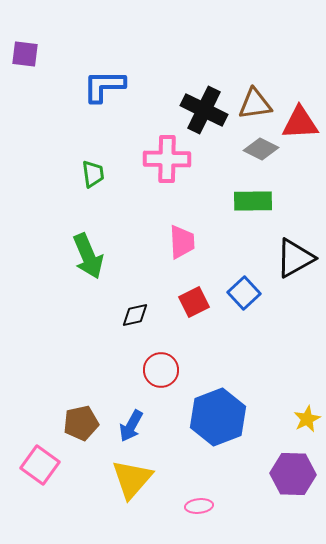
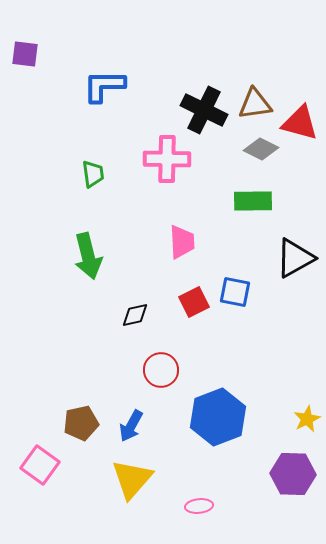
red triangle: rotated 18 degrees clockwise
green arrow: rotated 9 degrees clockwise
blue square: moved 9 px left, 1 px up; rotated 36 degrees counterclockwise
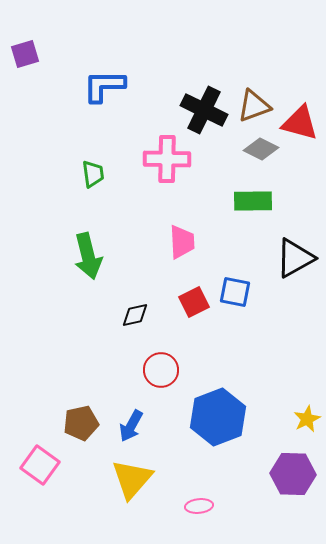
purple square: rotated 24 degrees counterclockwise
brown triangle: moved 1 px left, 2 px down; rotated 12 degrees counterclockwise
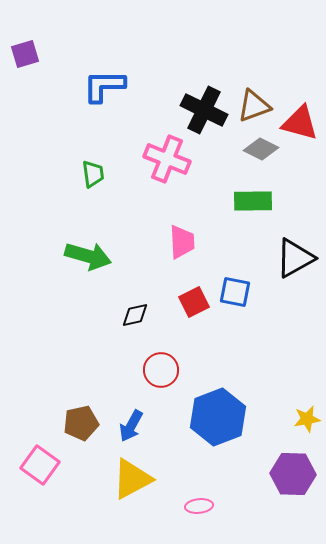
pink cross: rotated 21 degrees clockwise
green arrow: rotated 60 degrees counterclockwise
yellow star: rotated 16 degrees clockwise
yellow triangle: rotated 21 degrees clockwise
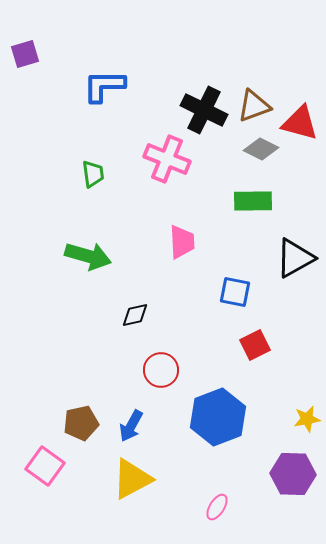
red square: moved 61 px right, 43 px down
pink square: moved 5 px right, 1 px down
pink ellipse: moved 18 px right, 1 px down; rotated 52 degrees counterclockwise
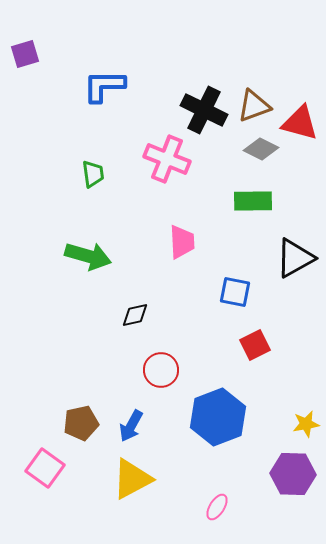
yellow star: moved 1 px left, 5 px down
pink square: moved 2 px down
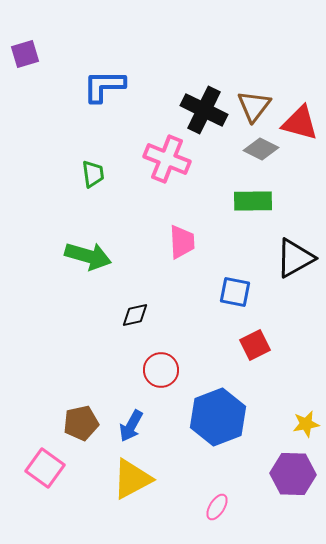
brown triangle: rotated 33 degrees counterclockwise
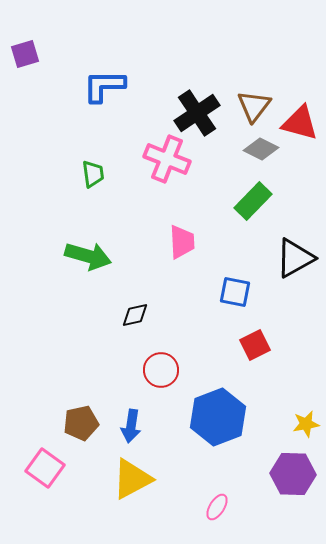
black cross: moved 7 px left, 3 px down; rotated 30 degrees clockwise
green rectangle: rotated 45 degrees counterclockwise
blue arrow: rotated 20 degrees counterclockwise
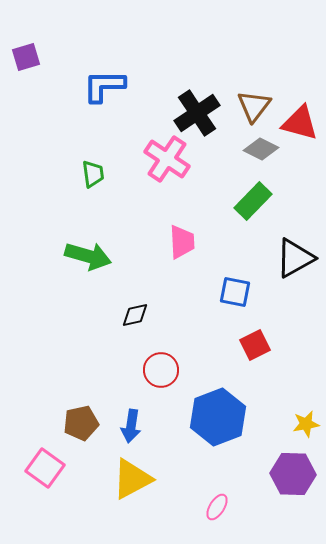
purple square: moved 1 px right, 3 px down
pink cross: rotated 12 degrees clockwise
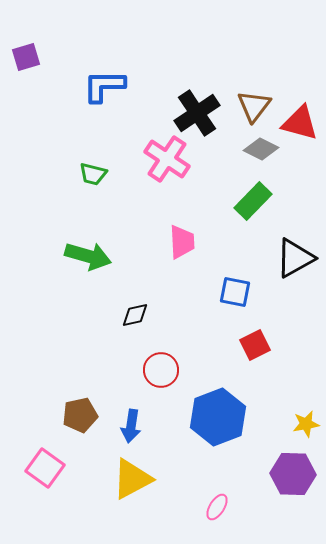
green trapezoid: rotated 112 degrees clockwise
brown pentagon: moved 1 px left, 8 px up
